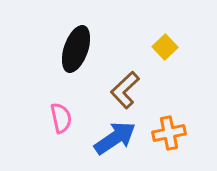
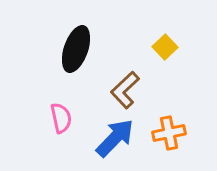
blue arrow: rotated 12 degrees counterclockwise
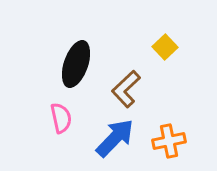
black ellipse: moved 15 px down
brown L-shape: moved 1 px right, 1 px up
orange cross: moved 8 px down
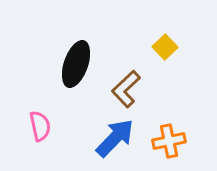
pink semicircle: moved 21 px left, 8 px down
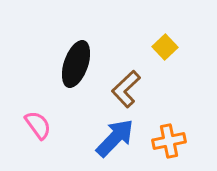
pink semicircle: moved 2 px left, 1 px up; rotated 24 degrees counterclockwise
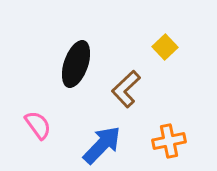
blue arrow: moved 13 px left, 7 px down
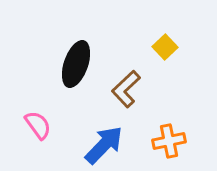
blue arrow: moved 2 px right
